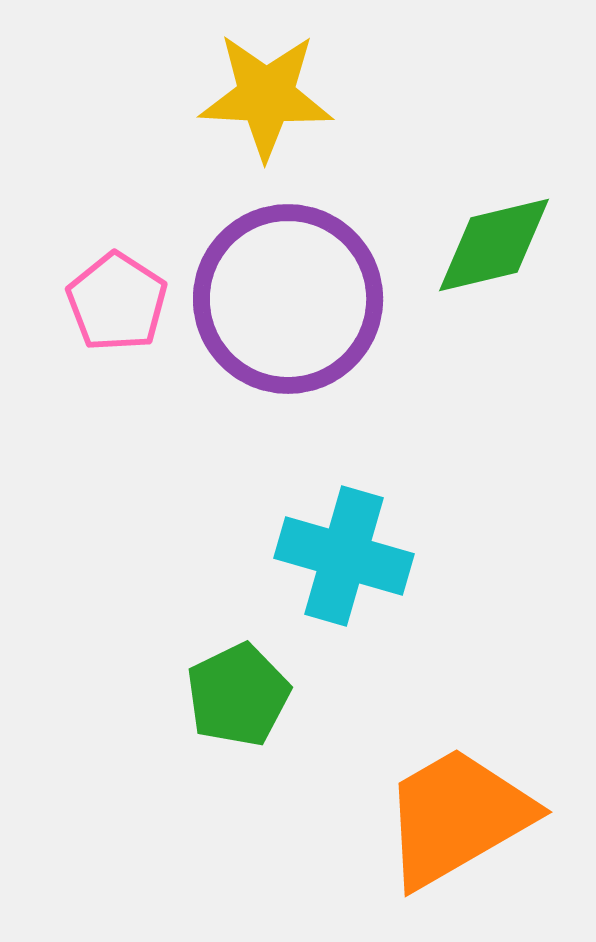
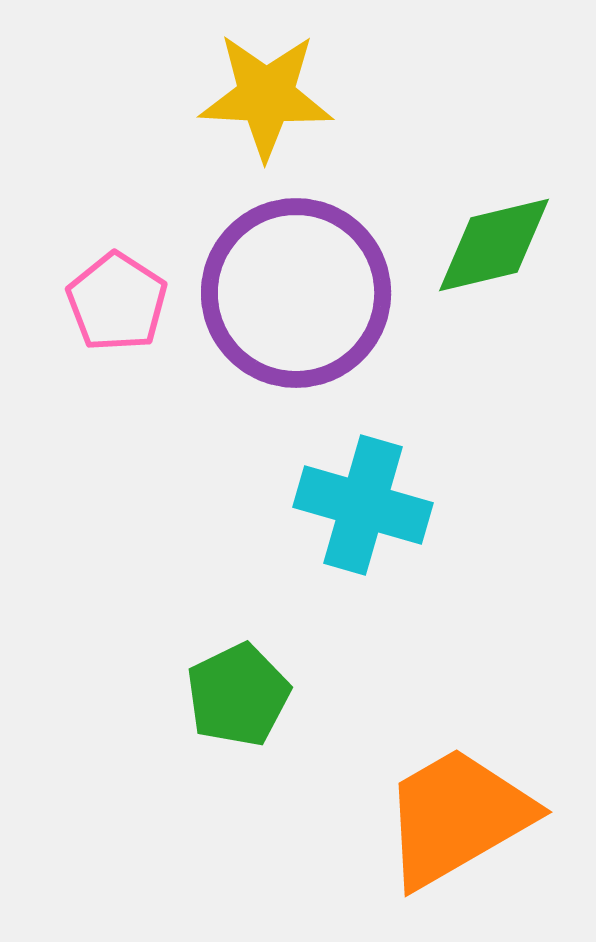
purple circle: moved 8 px right, 6 px up
cyan cross: moved 19 px right, 51 px up
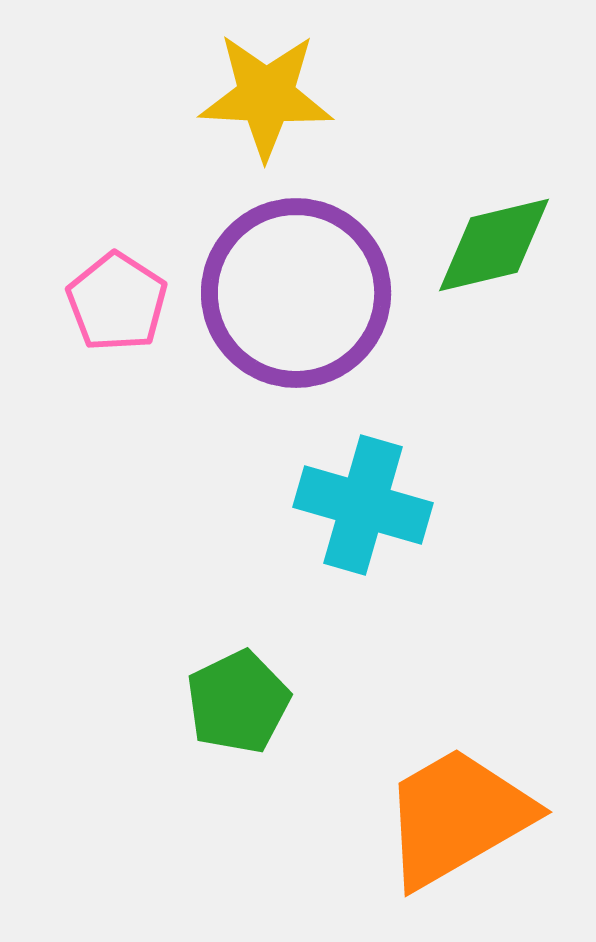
green pentagon: moved 7 px down
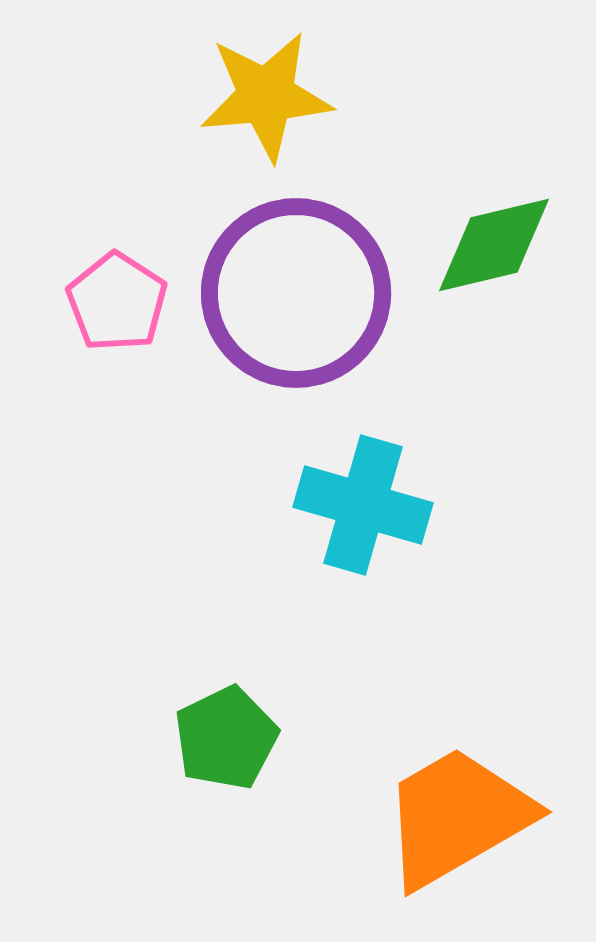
yellow star: rotated 8 degrees counterclockwise
green pentagon: moved 12 px left, 36 px down
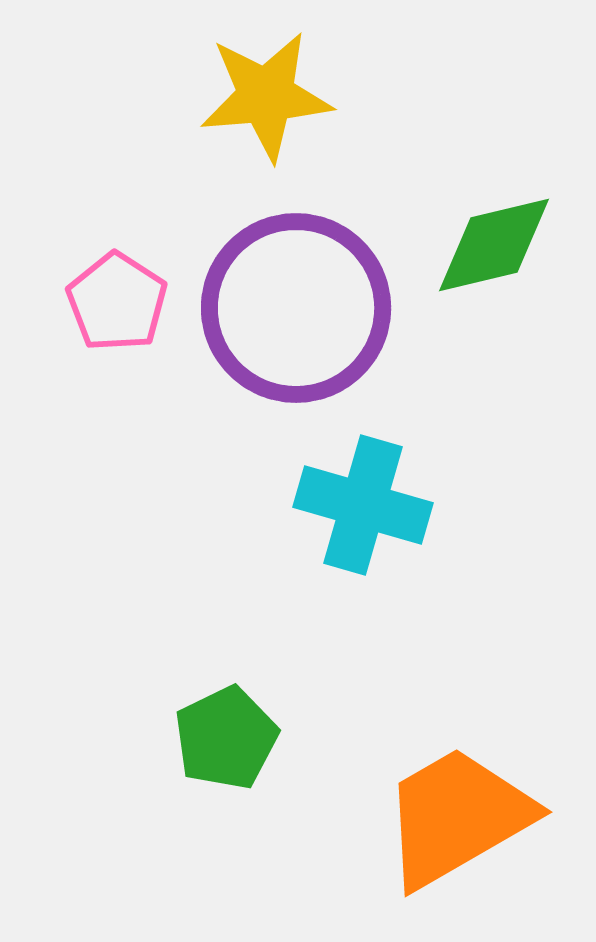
purple circle: moved 15 px down
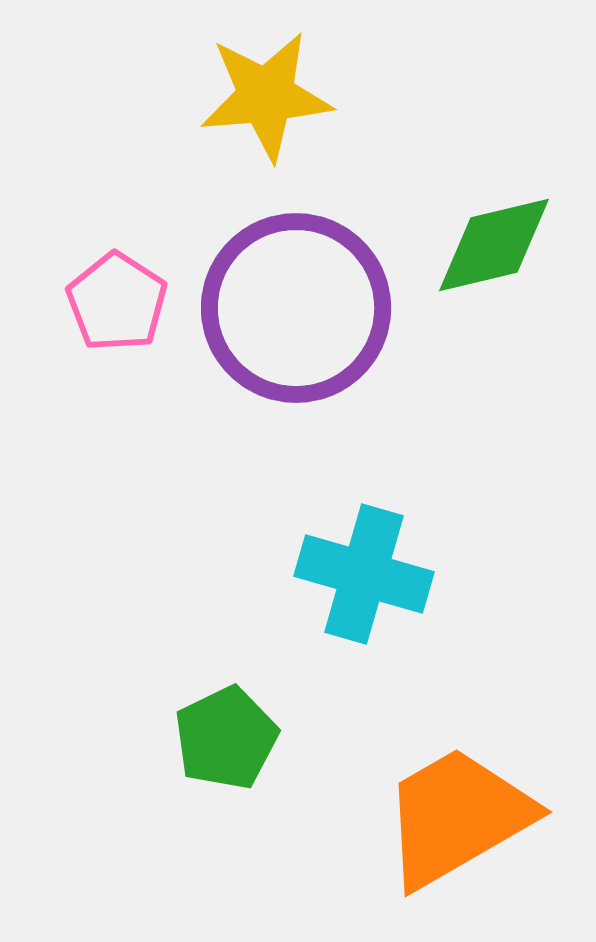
cyan cross: moved 1 px right, 69 px down
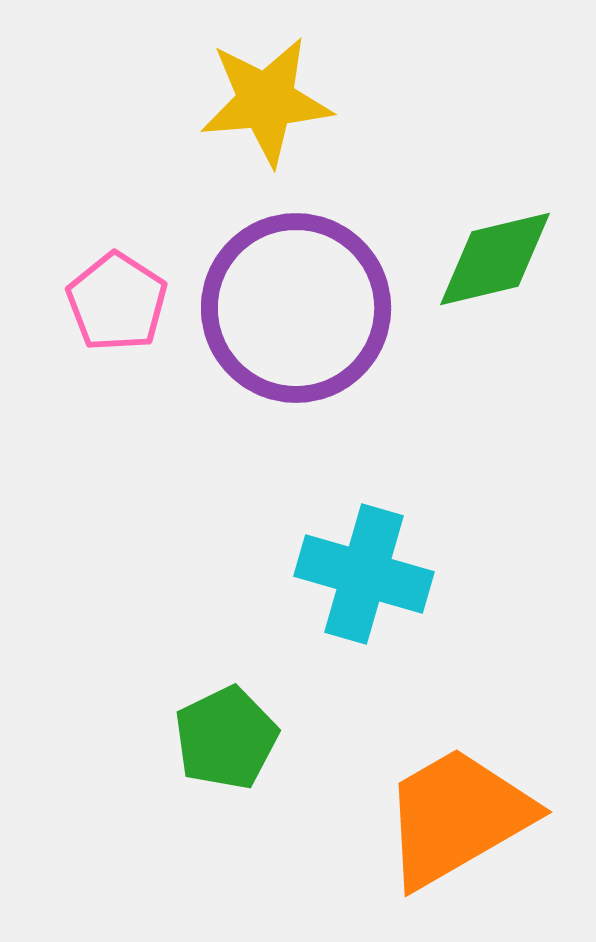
yellow star: moved 5 px down
green diamond: moved 1 px right, 14 px down
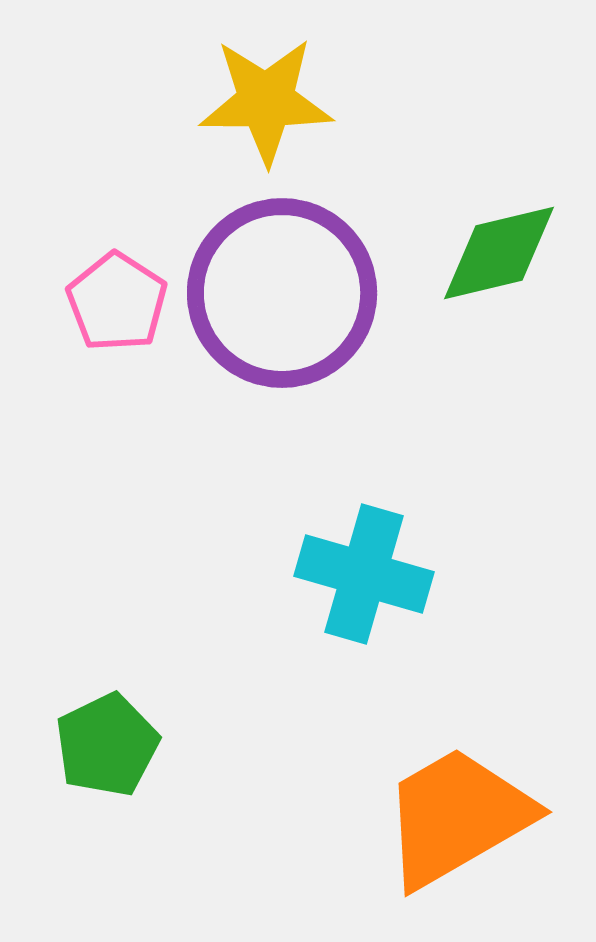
yellow star: rotated 5 degrees clockwise
green diamond: moved 4 px right, 6 px up
purple circle: moved 14 px left, 15 px up
green pentagon: moved 119 px left, 7 px down
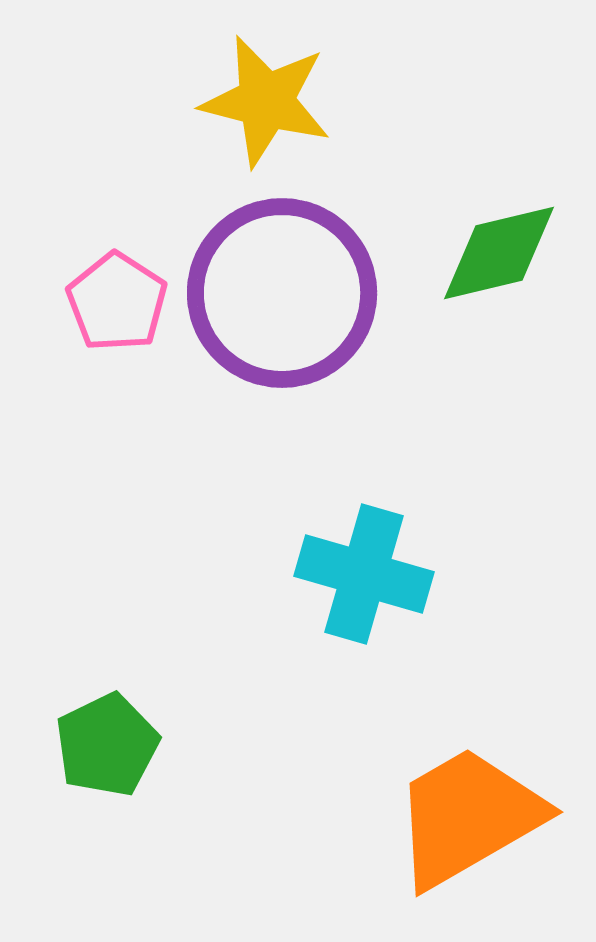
yellow star: rotated 14 degrees clockwise
orange trapezoid: moved 11 px right
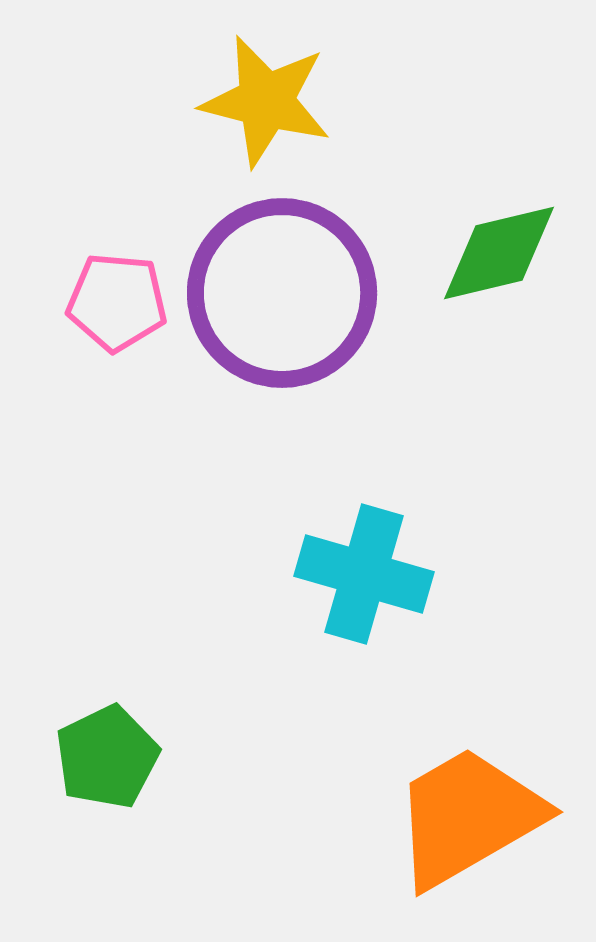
pink pentagon: rotated 28 degrees counterclockwise
green pentagon: moved 12 px down
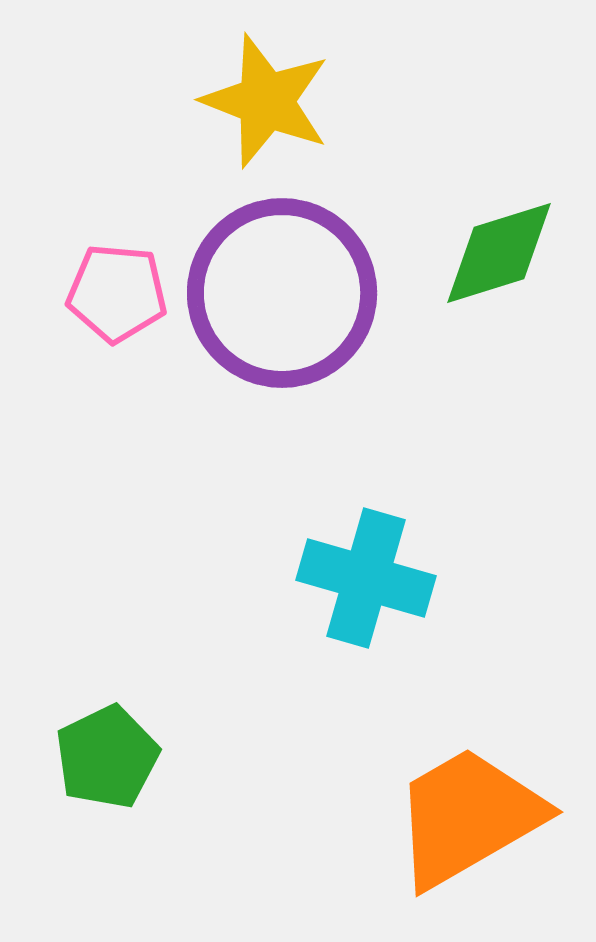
yellow star: rotated 7 degrees clockwise
green diamond: rotated 4 degrees counterclockwise
pink pentagon: moved 9 px up
cyan cross: moved 2 px right, 4 px down
